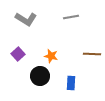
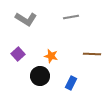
blue rectangle: rotated 24 degrees clockwise
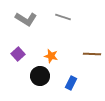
gray line: moved 8 px left; rotated 28 degrees clockwise
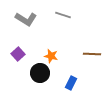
gray line: moved 2 px up
black circle: moved 3 px up
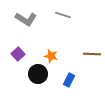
black circle: moved 2 px left, 1 px down
blue rectangle: moved 2 px left, 3 px up
